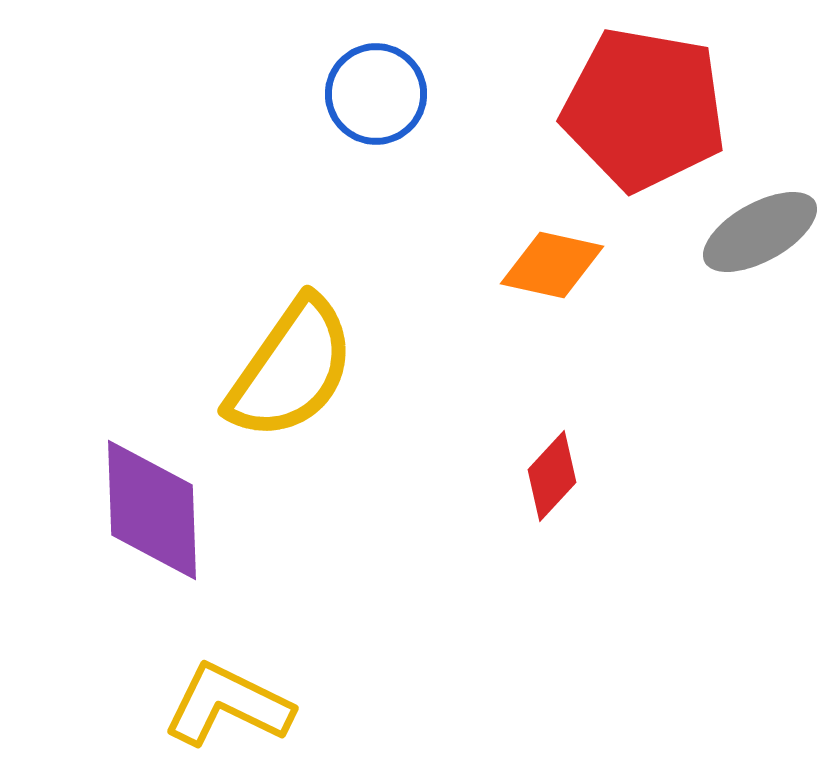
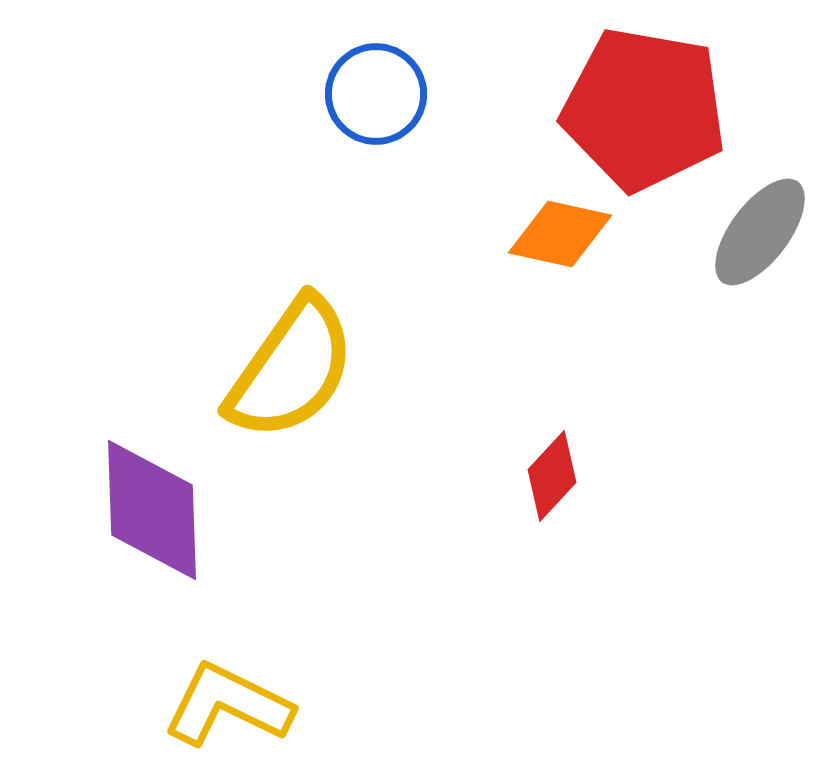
gray ellipse: rotated 24 degrees counterclockwise
orange diamond: moved 8 px right, 31 px up
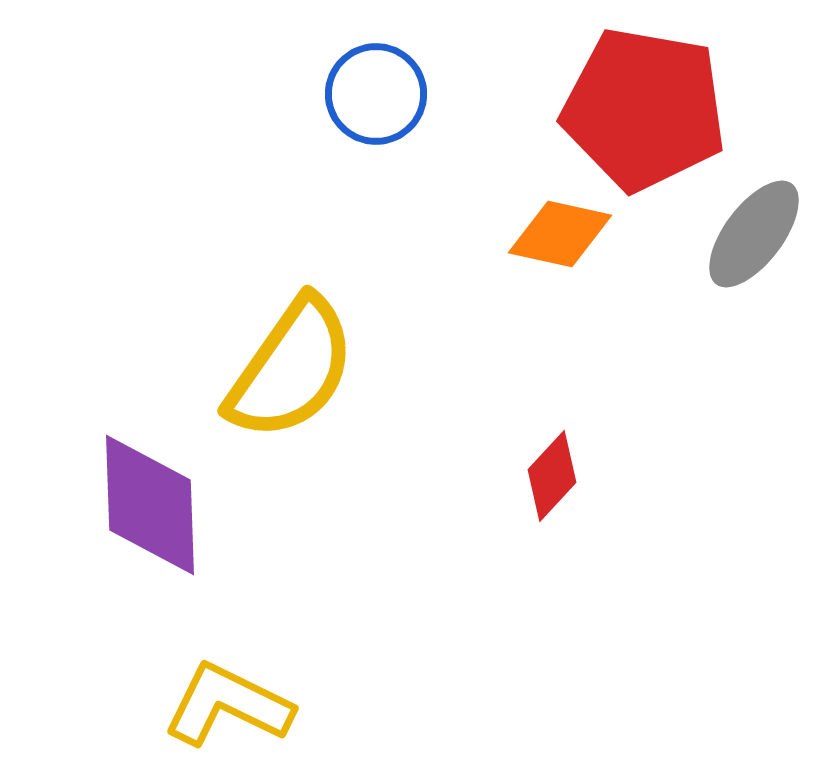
gray ellipse: moved 6 px left, 2 px down
purple diamond: moved 2 px left, 5 px up
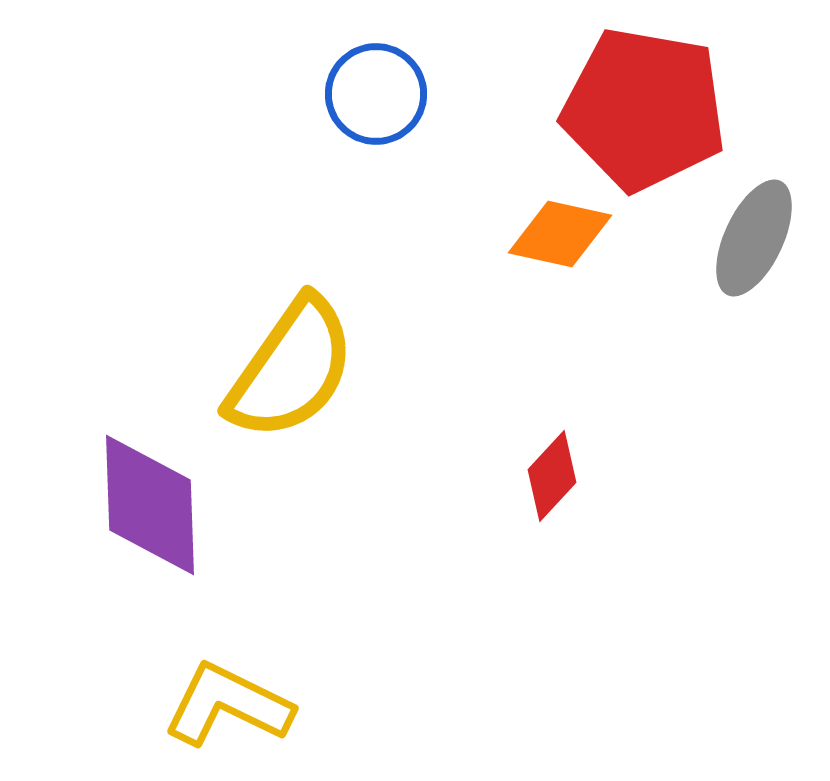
gray ellipse: moved 4 px down; rotated 12 degrees counterclockwise
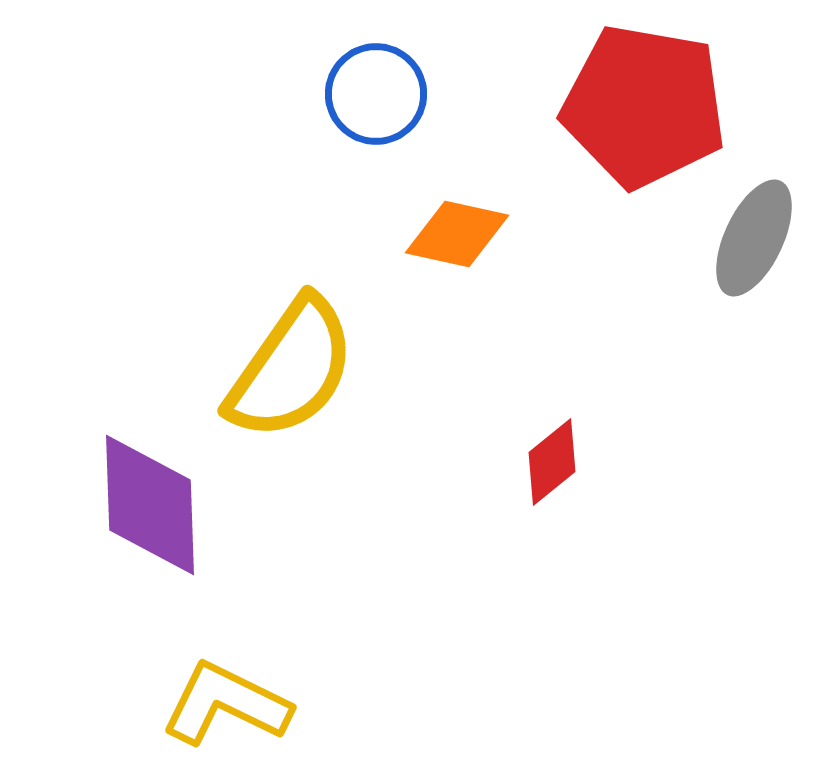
red pentagon: moved 3 px up
orange diamond: moved 103 px left
red diamond: moved 14 px up; rotated 8 degrees clockwise
yellow L-shape: moved 2 px left, 1 px up
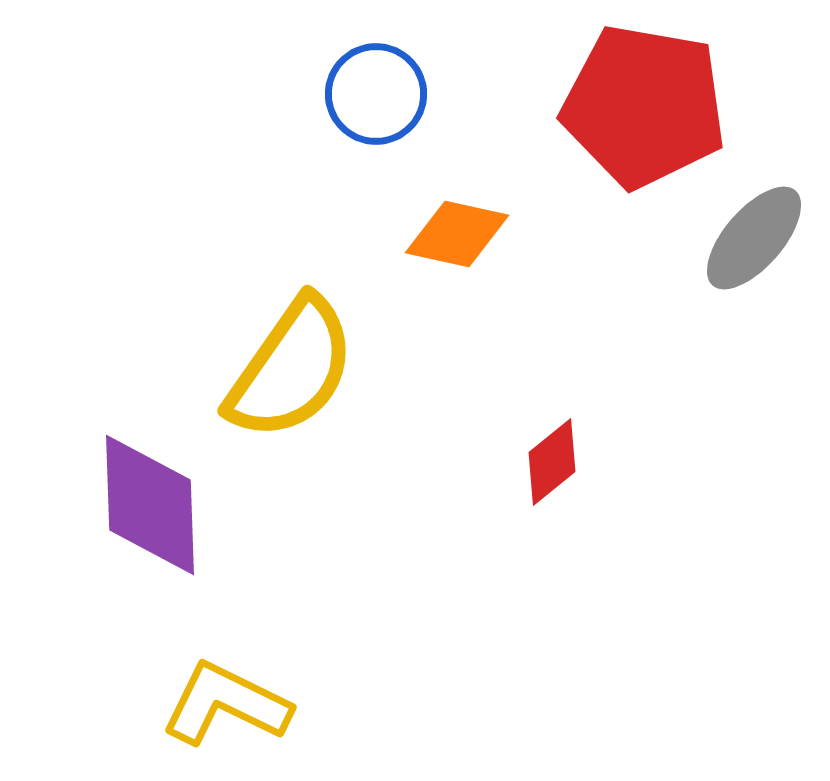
gray ellipse: rotated 16 degrees clockwise
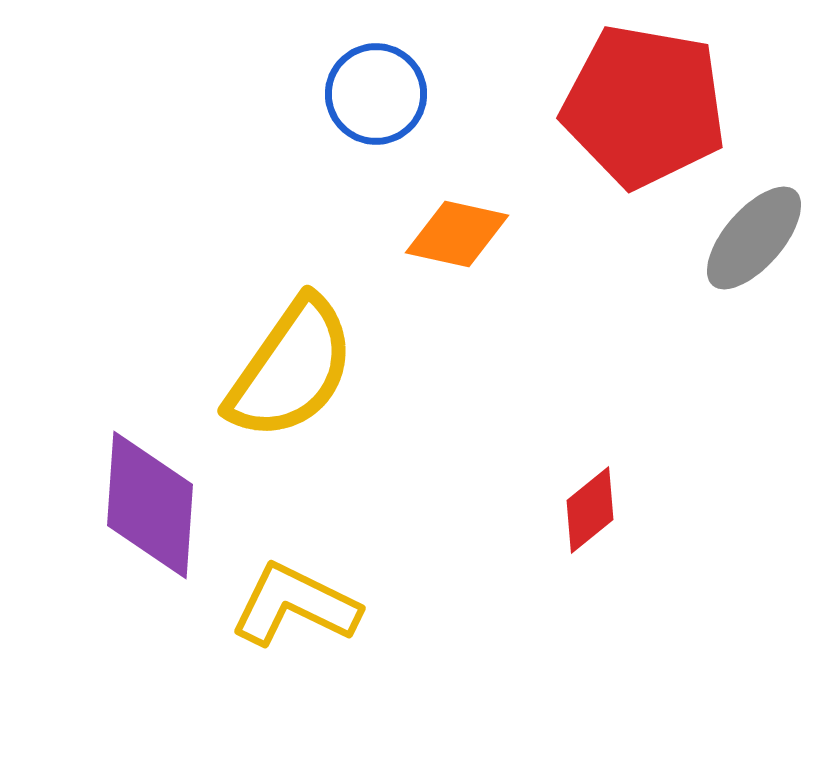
red diamond: moved 38 px right, 48 px down
purple diamond: rotated 6 degrees clockwise
yellow L-shape: moved 69 px right, 99 px up
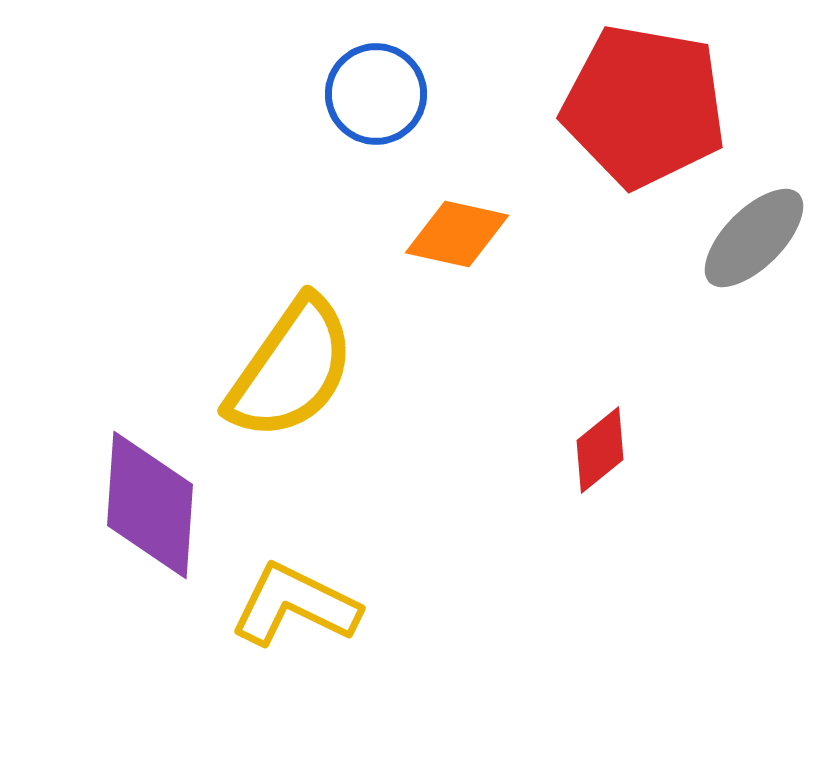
gray ellipse: rotated 4 degrees clockwise
red diamond: moved 10 px right, 60 px up
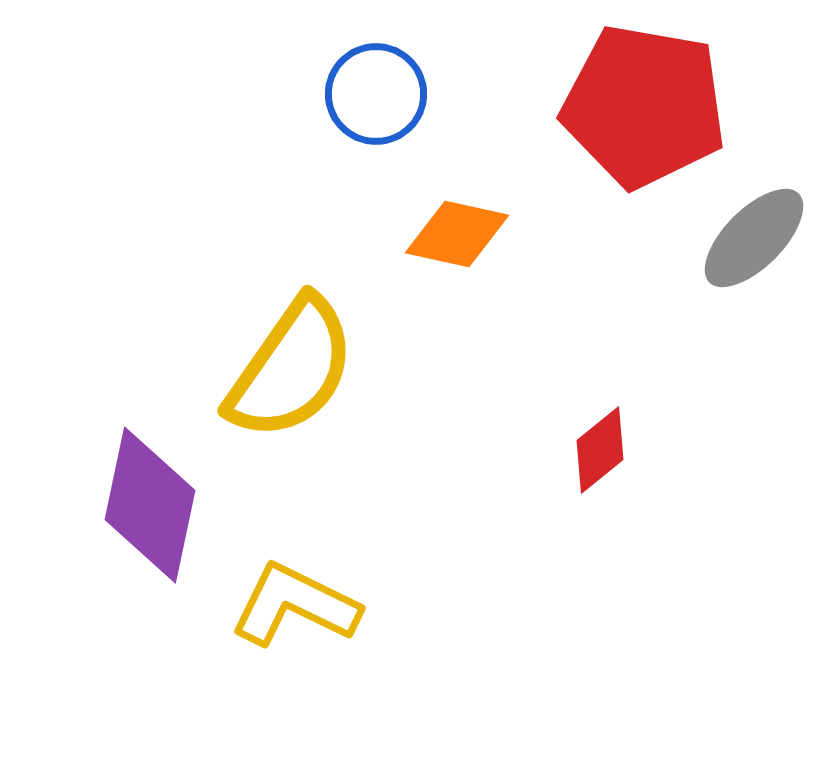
purple diamond: rotated 8 degrees clockwise
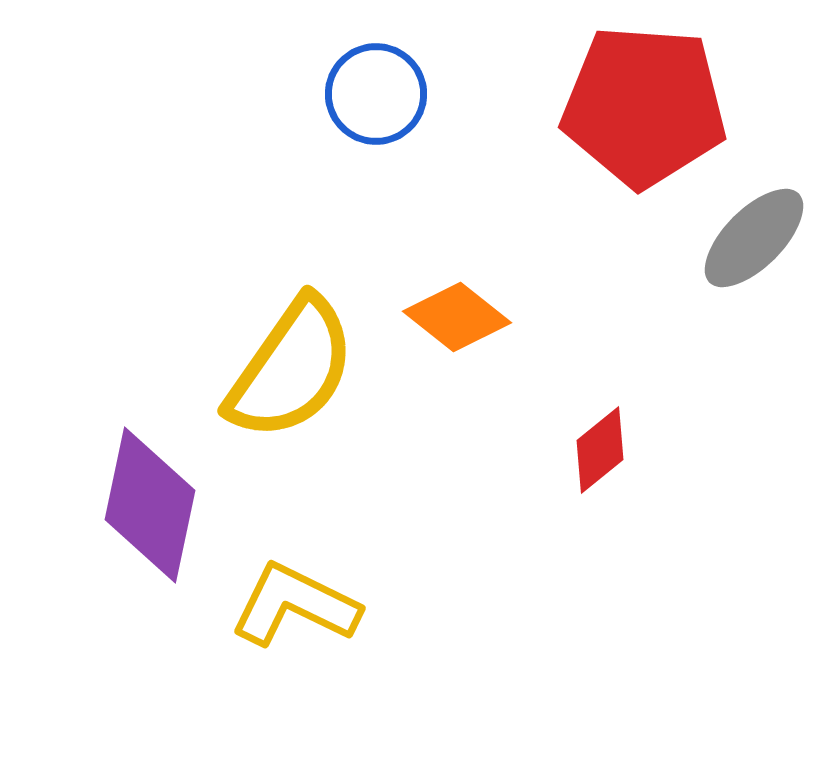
red pentagon: rotated 6 degrees counterclockwise
orange diamond: moved 83 px down; rotated 26 degrees clockwise
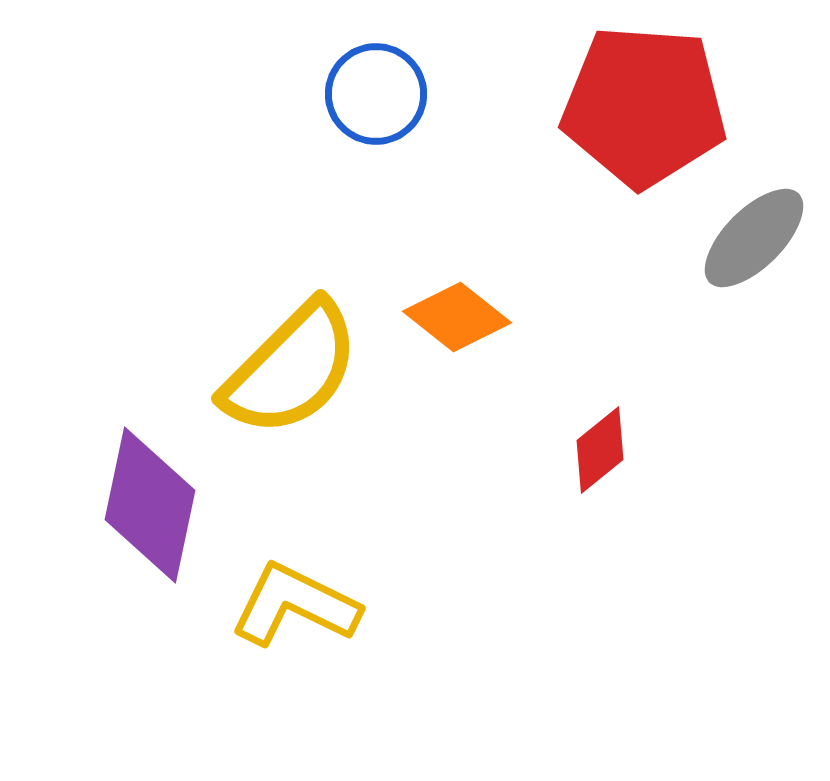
yellow semicircle: rotated 10 degrees clockwise
